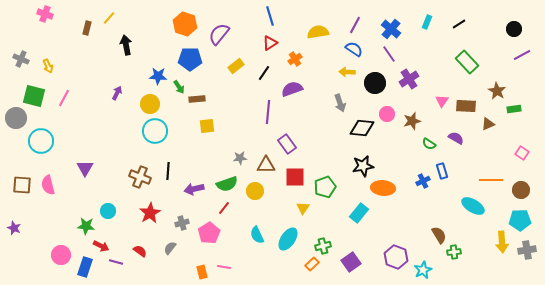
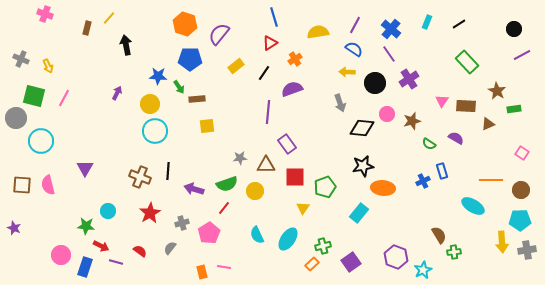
blue line at (270, 16): moved 4 px right, 1 px down
purple arrow at (194, 189): rotated 30 degrees clockwise
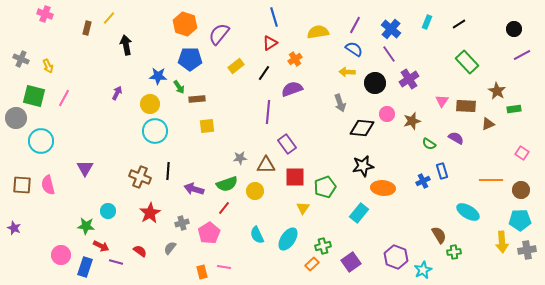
cyan ellipse at (473, 206): moved 5 px left, 6 px down
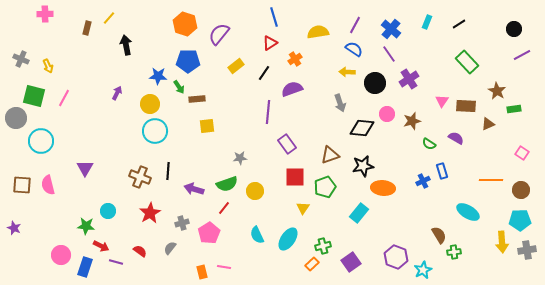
pink cross at (45, 14): rotated 21 degrees counterclockwise
blue pentagon at (190, 59): moved 2 px left, 2 px down
brown triangle at (266, 165): moved 64 px right, 10 px up; rotated 18 degrees counterclockwise
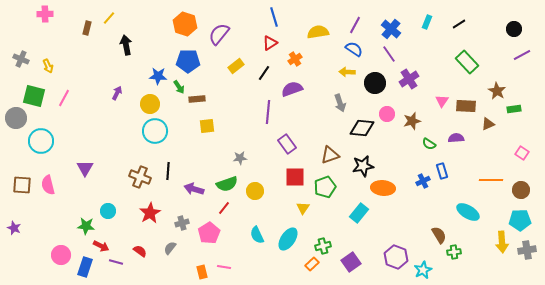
purple semicircle at (456, 138): rotated 35 degrees counterclockwise
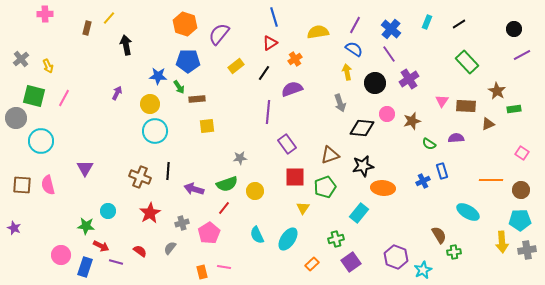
gray cross at (21, 59): rotated 28 degrees clockwise
yellow arrow at (347, 72): rotated 77 degrees clockwise
green cross at (323, 246): moved 13 px right, 7 px up
